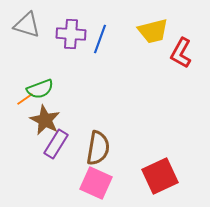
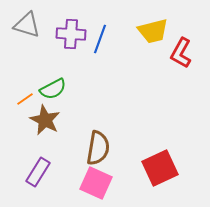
green semicircle: moved 13 px right; rotated 8 degrees counterclockwise
purple rectangle: moved 18 px left, 28 px down
red square: moved 8 px up
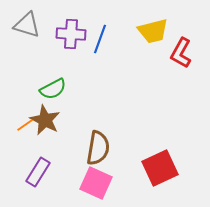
orange line: moved 26 px down
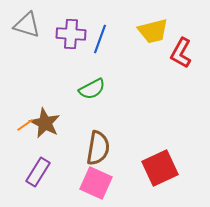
green semicircle: moved 39 px right
brown star: moved 3 px down
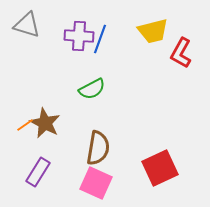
purple cross: moved 8 px right, 2 px down
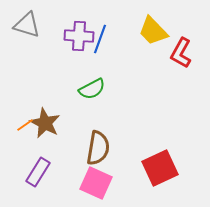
yellow trapezoid: rotated 60 degrees clockwise
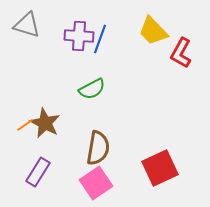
pink square: rotated 32 degrees clockwise
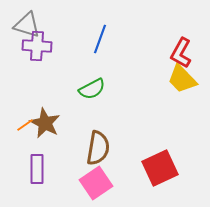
yellow trapezoid: moved 29 px right, 48 px down
purple cross: moved 42 px left, 10 px down
purple rectangle: moved 1 px left, 3 px up; rotated 32 degrees counterclockwise
